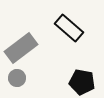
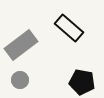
gray rectangle: moved 3 px up
gray circle: moved 3 px right, 2 px down
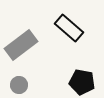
gray circle: moved 1 px left, 5 px down
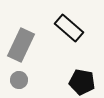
gray rectangle: rotated 28 degrees counterclockwise
gray circle: moved 5 px up
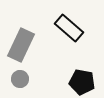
gray circle: moved 1 px right, 1 px up
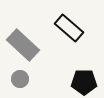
gray rectangle: moved 2 px right; rotated 72 degrees counterclockwise
black pentagon: moved 2 px right; rotated 10 degrees counterclockwise
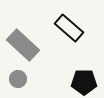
gray circle: moved 2 px left
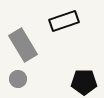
black rectangle: moved 5 px left, 7 px up; rotated 60 degrees counterclockwise
gray rectangle: rotated 16 degrees clockwise
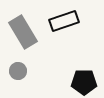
gray rectangle: moved 13 px up
gray circle: moved 8 px up
